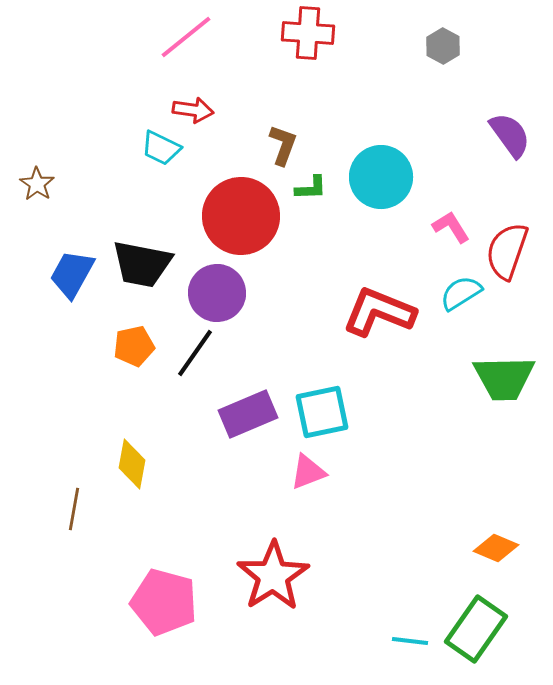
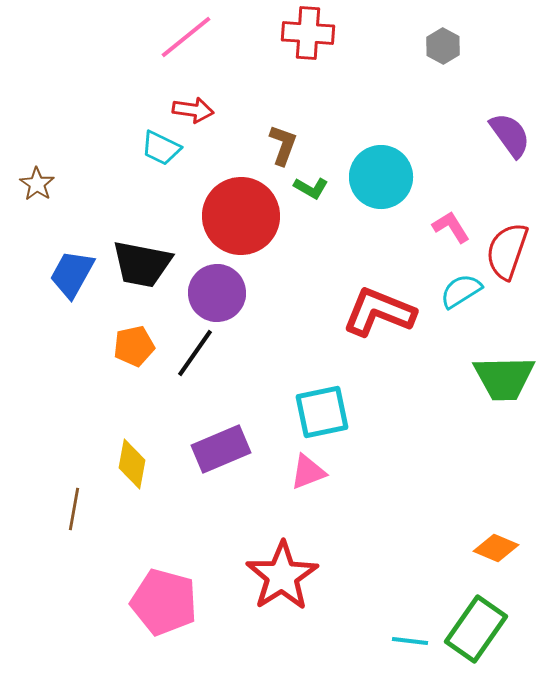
green L-shape: rotated 32 degrees clockwise
cyan semicircle: moved 2 px up
purple rectangle: moved 27 px left, 35 px down
red star: moved 9 px right
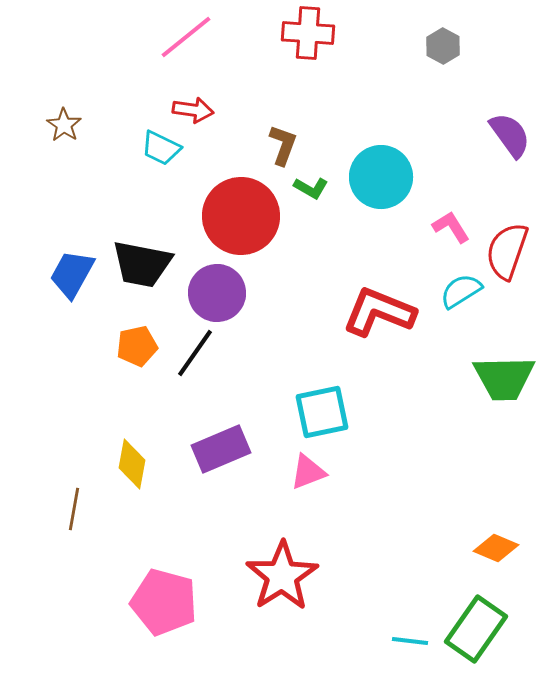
brown star: moved 27 px right, 59 px up
orange pentagon: moved 3 px right
